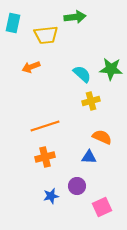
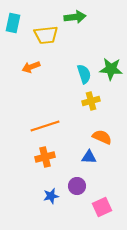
cyan semicircle: moved 2 px right; rotated 30 degrees clockwise
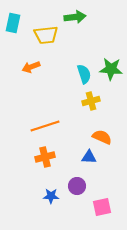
blue star: rotated 14 degrees clockwise
pink square: rotated 12 degrees clockwise
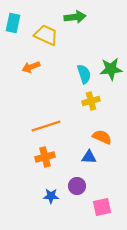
yellow trapezoid: rotated 150 degrees counterclockwise
green star: rotated 10 degrees counterclockwise
orange line: moved 1 px right
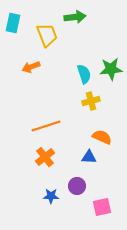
yellow trapezoid: moved 1 px right; rotated 45 degrees clockwise
orange cross: rotated 24 degrees counterclockwise
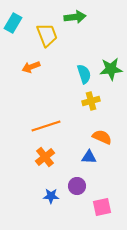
cyan rectangle: rotated 18 degrees clockwise
